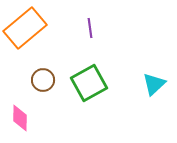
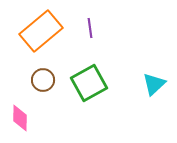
orange rectangle: moved 16 px right, 3 px down
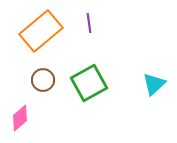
purple line: moved 1 px left, 5 px up
pink diamond: rotated 48 degrees clockwise
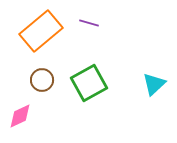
purple line: rotated 66 degrees counterclockwise
brown circle: moved 1 px left
pink diamond: moved 2 px up; rotated 16 degrees clockwise
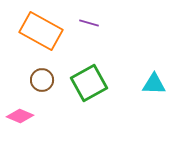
orange rectangle: rotated 69 degrees clockwise
cyan triangle: rotated 45 degrees clockwise
pink diamond: rotated 48 degrees clockwise
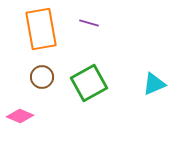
orange rectangle: moved 2 px up; rotated 51 degrees clockwise
brown circle: moved 3 px up
cyan triangle: rotated 25 degrees counterclockwise
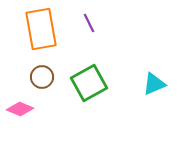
purple line: rotated 48 degrees clockwise
pink diamond: moved 7 px up
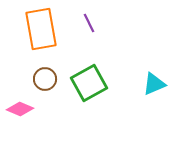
brown circle: moved 3 px right, 2 px down
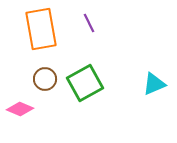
green square: moved 4 px left
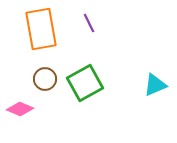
cyan triangle: moved 1 px right, 1 px down
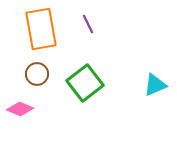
purple line: moved 1 px left, 1 px down
brown circle: moved 8 px left, 5 px up
green square: rotated 9 degrees counterclockwise
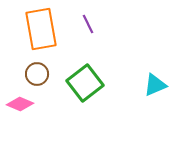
pink diamond: moved 5 px up
